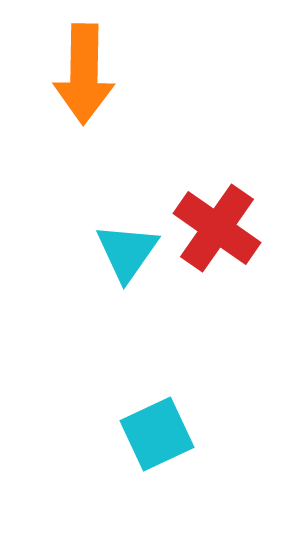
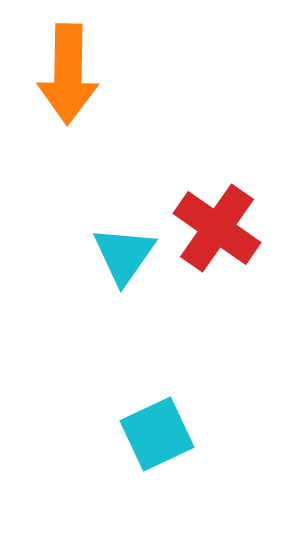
orange arrow: moved 16 px left
cyan triangle: moved 3 px left, 3 px down
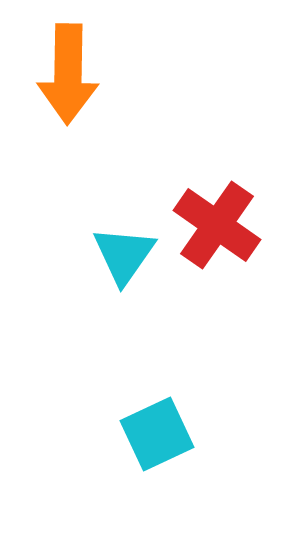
red cross: moved 3 px up
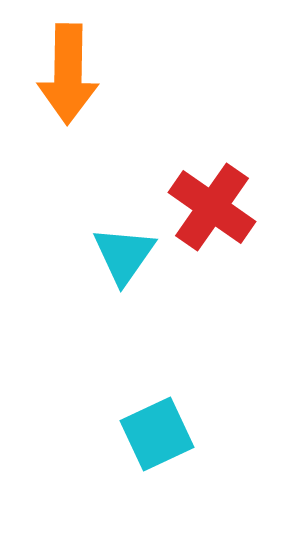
red cross: moved 5 px left, 18 px up
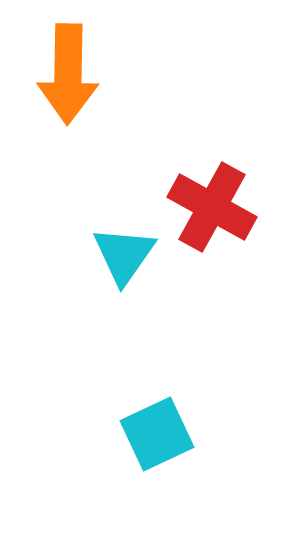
red cross: rotated 6 degrees counterclockwise
